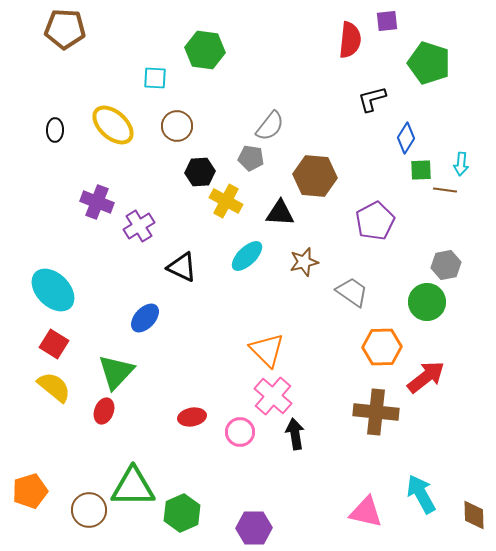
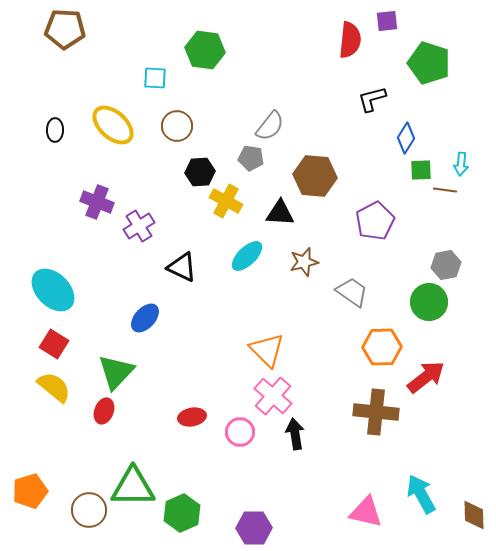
green circle at (427, 302): moved 2 px right
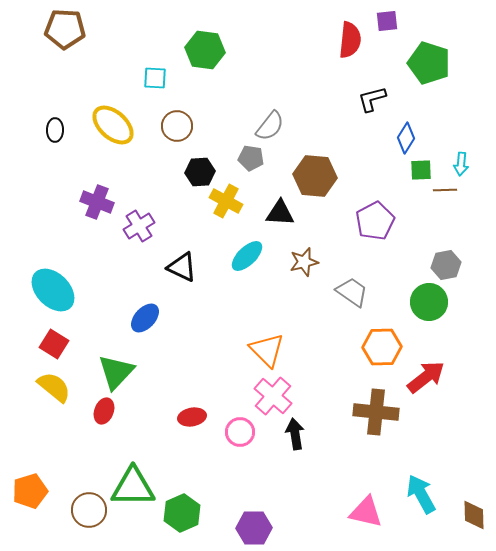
brown line at (445, 190): rotated 10 degrees counterclockwise
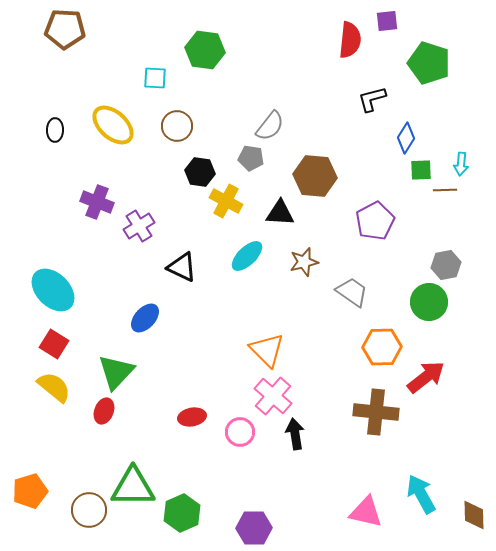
black hexagon at (200, 172): rotated 12 degrees clockwise
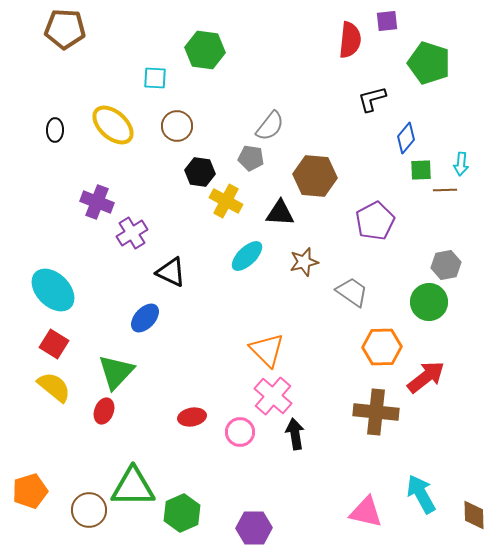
blue diamond at (406, 138): rotated 8 degrees clockwise
purple cross at (139, 226): moved 7 px left, 7 px down
black triangle at (182, 267): moved 11 px left, 5 px down
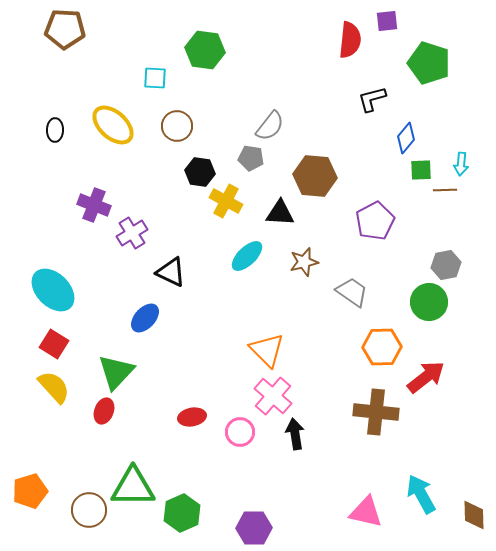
purple cross at (97, 202): moved 3 px left, 3 px down
yellow semicircle at (54, 387): rotated 9 degrees clockwise
